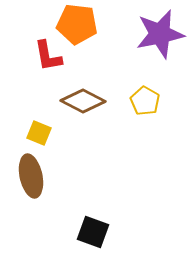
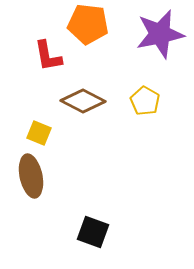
orange pentagon: moved 11 px right
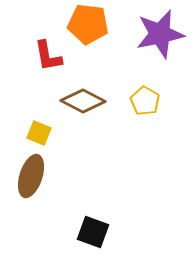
brown ellipse: rotated 30 degrees clockwise
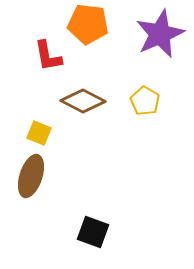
purple star: rotated 12 degrees counterclockwise
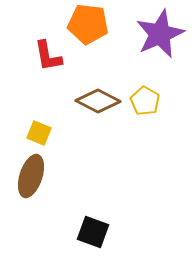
brown diamond: moved 15 px right
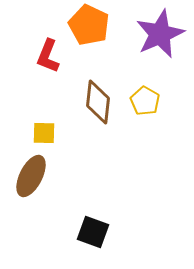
orange pentagon: moved 1 px right, 1 px down; rotated 18 degrees clockwise
red L-shape: rotated 32 degrees clockwise
brown diamond: moved 1 px down; rotated 69 degrees clockwise
yellow square: moved 5 px right; rotated 20 degrees counterclockwise
brown ellipse: rotated 9 degrees clockwise
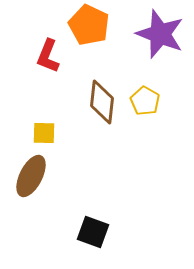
purple star: rotated 27 degrees counterclockwise
brown diamond: moved 4 px right
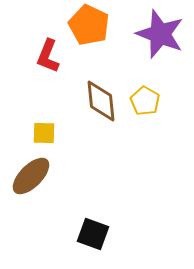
brown diamond: moved 1 px left, 1 px up; rotated 12 degrees counterclockwise
brown ellipse: rotated 18 degrees clockwise
black square: moved 2 px down
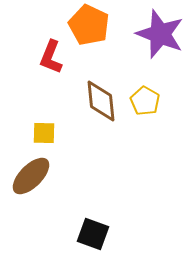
red L-shape: moved 3 px right, 1 px down
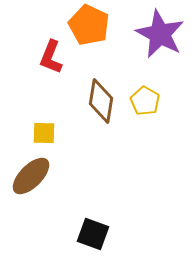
purple star: rotated 6 degrees clockwise
brown diamond: rotated 15 degrees clockwise
